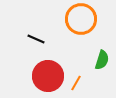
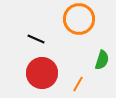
orange circle: moved 2 px left
red circle: moved 6 px left, 3 px up
orange line: moved 2 px right, 1 px down
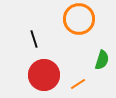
black line: moved 2 px left; rotated 48 degrees clockwise
red circle: moved 2 px right, 2 px down
orange line: rotated 28 degrees clockwise
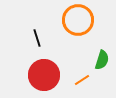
orange circle: moved 1 px left, 1 px down
black line: moved 3 px right, 1 px up
orange line: moved 4 px right, 4 px up
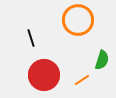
black line: moved 6 px left
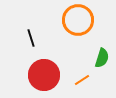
green semicircle: moved 2 px up
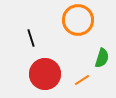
red circle: moved 1 px right, 1 px up
